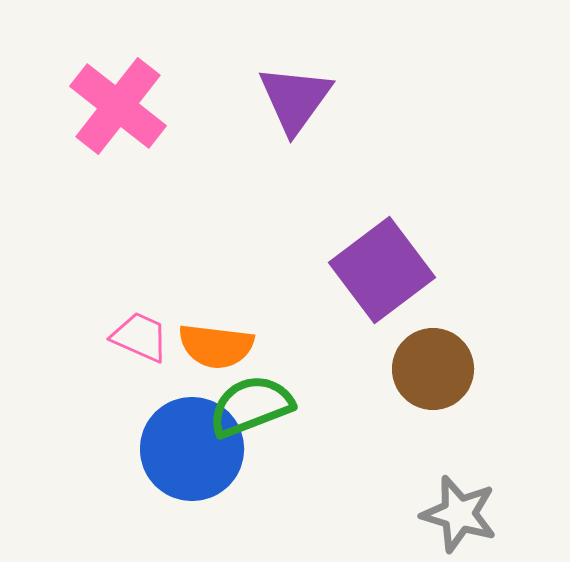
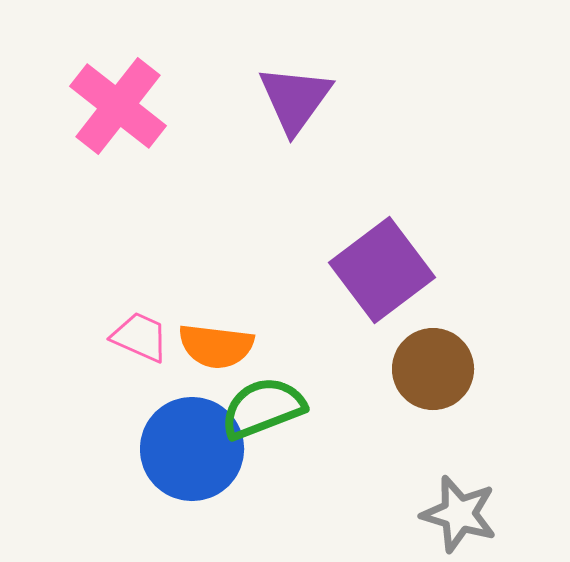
green semicircle: moved 12 px right, 2 px down
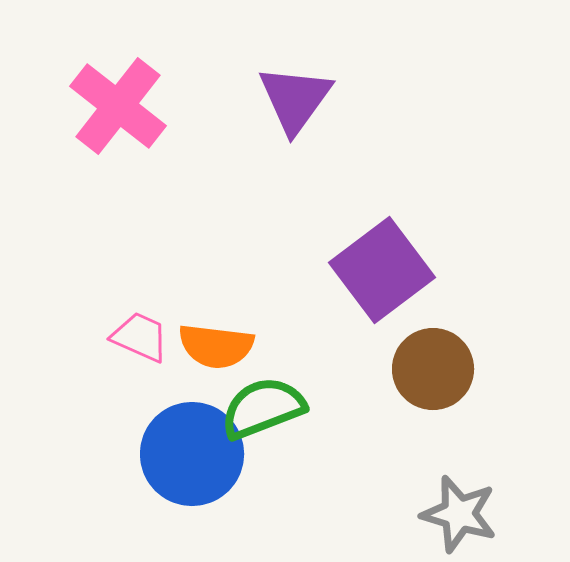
blue circle: moved 5 px down
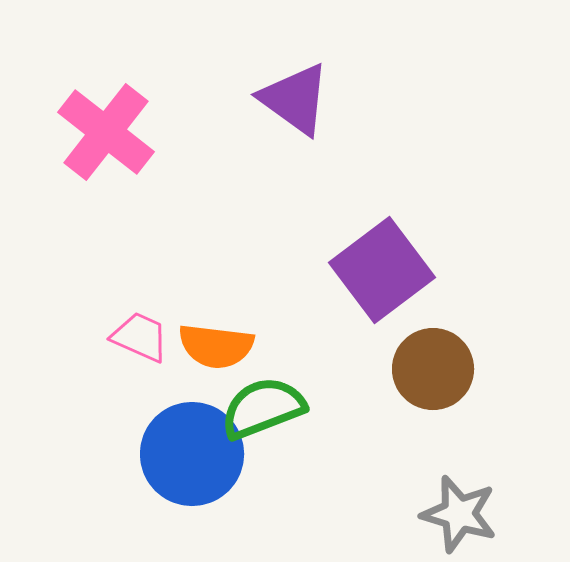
purple triangle: rotated 30 degrees counterclockwise
pink cross: moved 12 px left, 26 px down
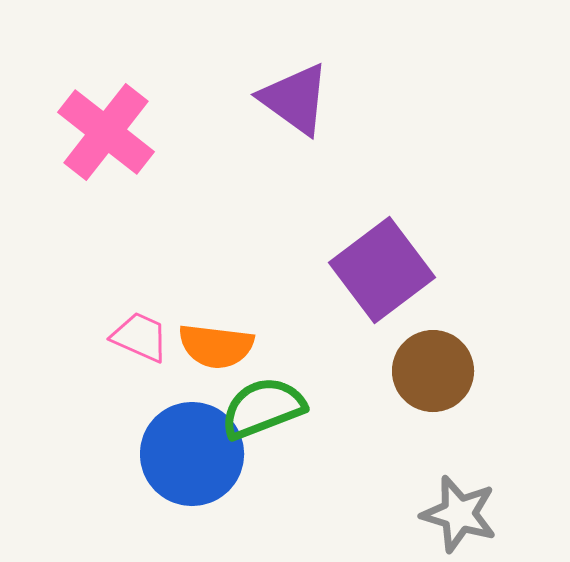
brown circle: moved 2 px down
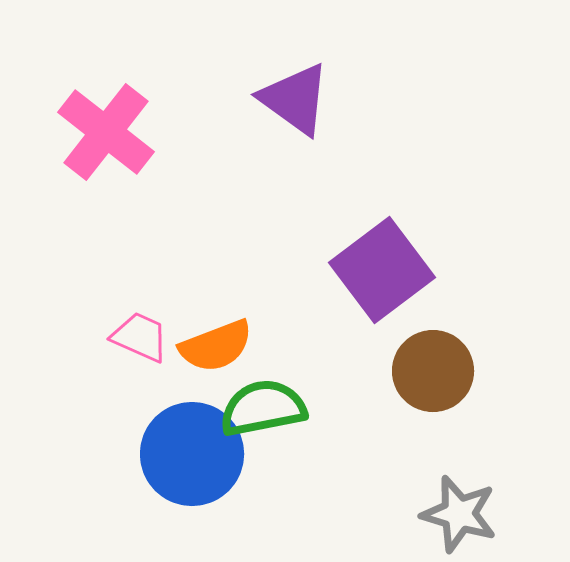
orange semicircle: rotated 28 degrees counterclockwise
green semicircle: rotated 10 degrees clockwise
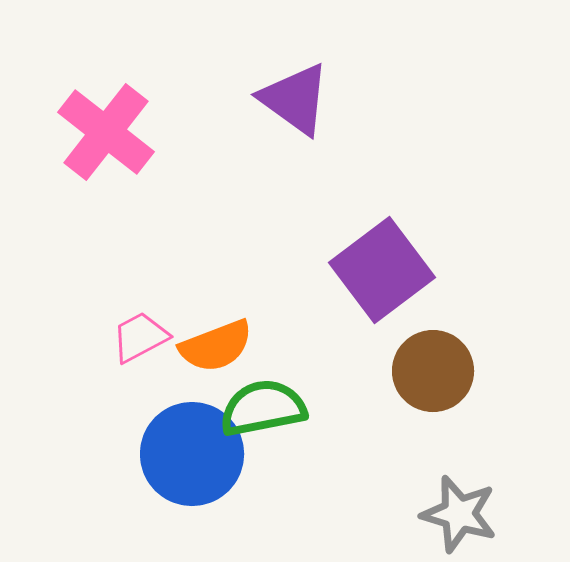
pink trapezoid: rotated 52 degrees counterclockwise
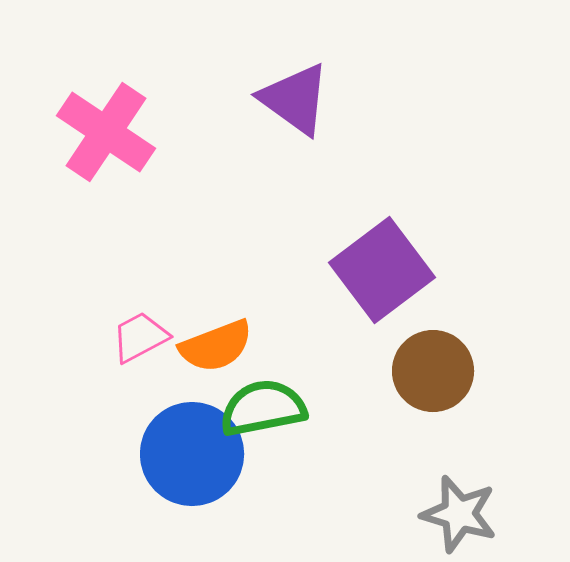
pink cross: rotated 4 degrees counterclockwise
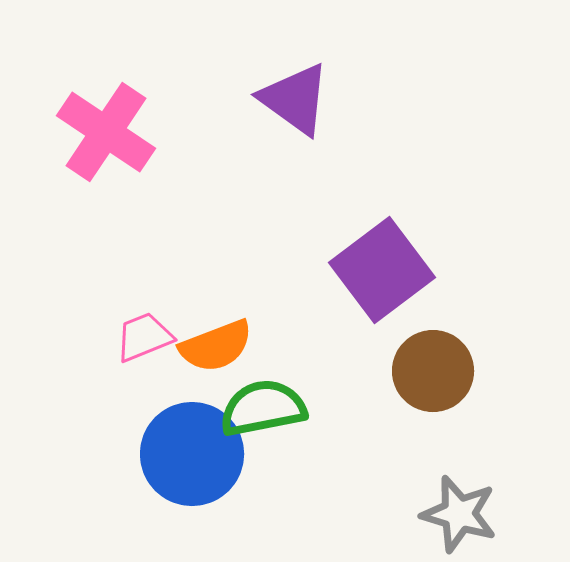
pink trapezoid: moved 4 px right; rotated 6 degrees clockwise
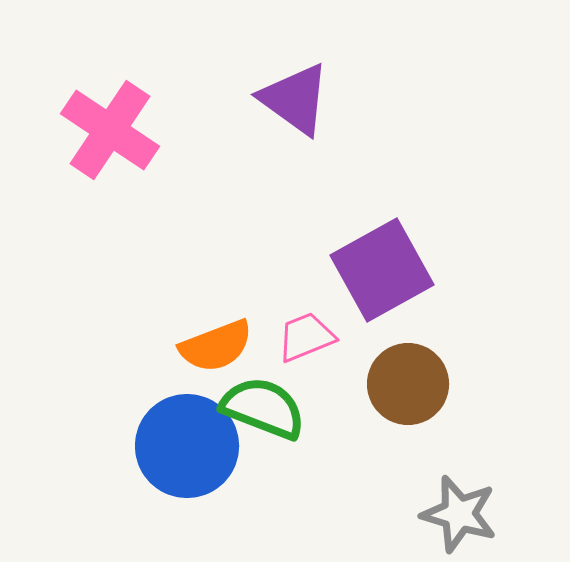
pink cross: moved 4 px right, 2 px up
purple square: rotated 8 degrees clockwise
pink trapezoid: moved 162 px right
brown circle: moved 25 px left, 13 px down
green semicircle: rotated 32 degrees clockwise
blue circle: moved 5 px left, 8 px up
